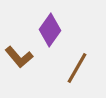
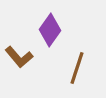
brown line: rotated 12 degrees counterclockwise
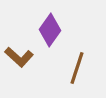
brown L-shape: rotated 8 degrees counterclockwise
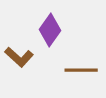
brown line: moved 4 px right, 2 px down; rotated 72 degrees clockwise
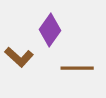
brown line: moved 4 px left, 2 px up
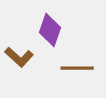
purple diamond: rotated 16 degrees counterclockwise
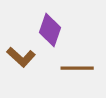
brown L-shape: moved 2 px right
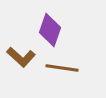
brown line: moved 15 px left; rotated 8 degrees clockwise
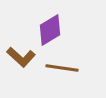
purple diamond: rotated 40 degrees clockwise
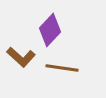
purple diamond: rotated 16 degrees counterclockwise
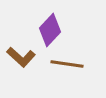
brown line: moved 5 px right, 4 px up
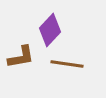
brown L-shape: rotated 52 degrees counterclockwise
